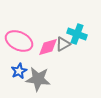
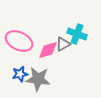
pink diamond: moved 3 px down
blue star: moved 1 px right, 3 px down; rotated 14 degrees clockwise
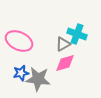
pink diamond: moved 17 px right, 13 px down
blue star: moved 1 px right, 1 px up
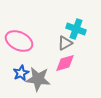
cyan cross: moved 1 px left, 5 px up
gray triangle: moved 2 px right, 1 px up
blue star: rotated 14 degrees counterclockwise
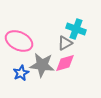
gray star: moved 4 px right, 14 px up
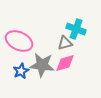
gray triangle: rotated 14 degrees clockwise
blue star: moved 2 px up
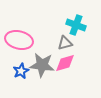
cyan cross: moved 4 px up
pink ellipse: moved 1 px up; rotated 12 degrees counterclockwise
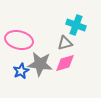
gray star: moved 2 px left, 1 px up
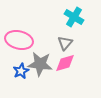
cyan cross: moved 2 px left, 8 px up; rotated 12 degrees clockwise
gray triangle: rotated 35 degrees counterclockwise
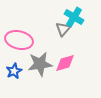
gray triangle: moved 2 px left, 14 px up
gray star: rotated 15 degrees counterclockwise
blue star: moved 7 px left
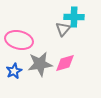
cyan cross: rotated 30 degrees counterclockwise
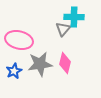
pink diamond: rotated 60 degrees counterclockwise
